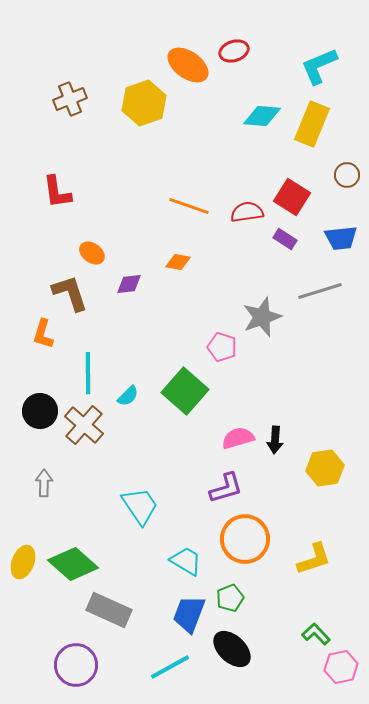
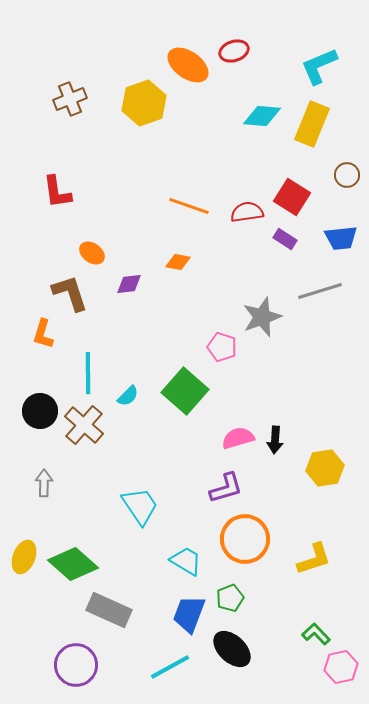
yellow ellipse at (23, 562): moved 1 px right, 5 px up
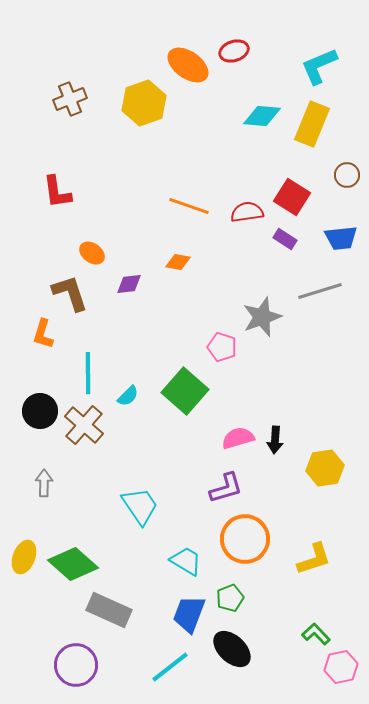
cyan line at (170, 667): rotated 9 degrees counterclockwise
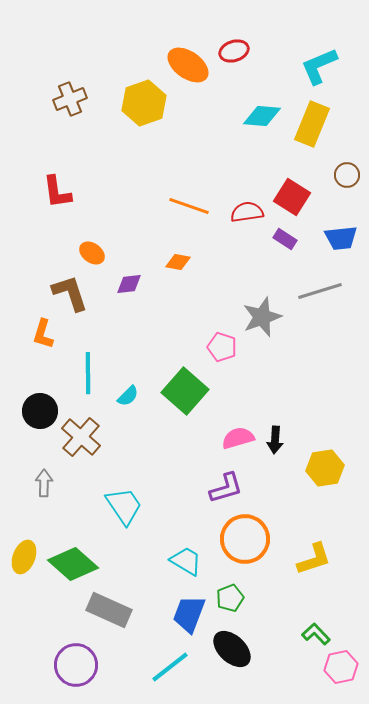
brown cross at (84, 425): moved 3 px left, 12 px down
cyan trapezoid at (140, 506): moved 16 px left
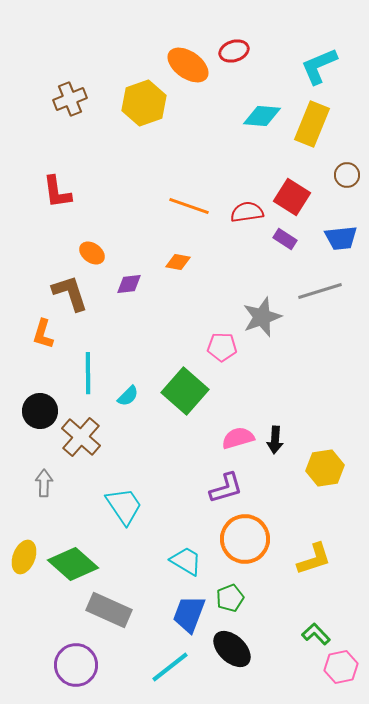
pink pentagon at (222, 347): rotated 16 degrees counterclockwise
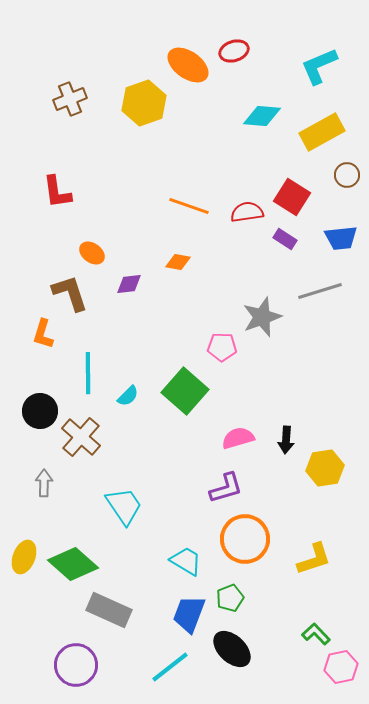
yellow rectangle at (312, 124): moved 10 px right, 8 px down; rotated 39 degrees clockwise
black arrow at (275, 440): moved 11 px right
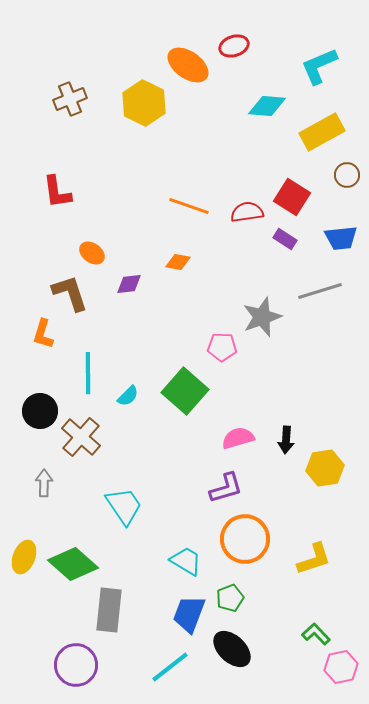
red ellipse at (234, 51): moved 5 px up
yellow hexagon at (144, 103): rotated 15 degrees counterclockwise
cyan diamond at (262, 116): moved 5 px right, 10 px up
gray rectangle at (109, 610): rotated 72 degrees clockwise
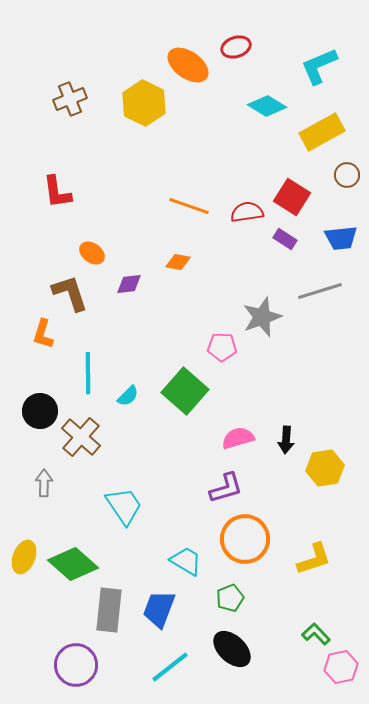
red ellipse at (234, 46): moved 2 px right, 1 px down
cyan diamond at (267, 106): rotated 27 degrees clockwise
blue trapezoid at (189, 614): moved 30 px left, 5 px up
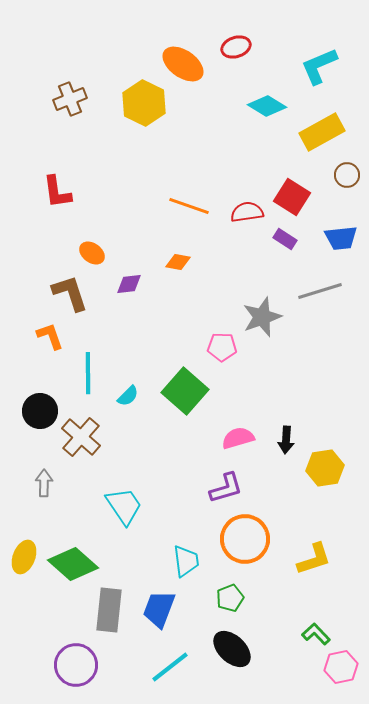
orange ellipse at (188, 65): moved 5 px left, 1 px up
orange L-shape at (43, 334): moved 7 px right, 2 px down; rotated 144 degrees clockwise
cyan trapezoid at (186, 561): rotated 52 degrees clockwise
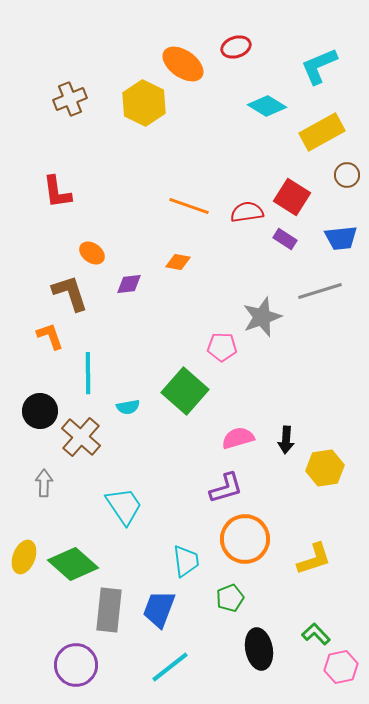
cyan semicircle at (128, 396): moved 11 px down; rotated 35 degrees clockwise
black ellipse at (232, 649): moved 27 px right; rotated 36 degrees clockwise
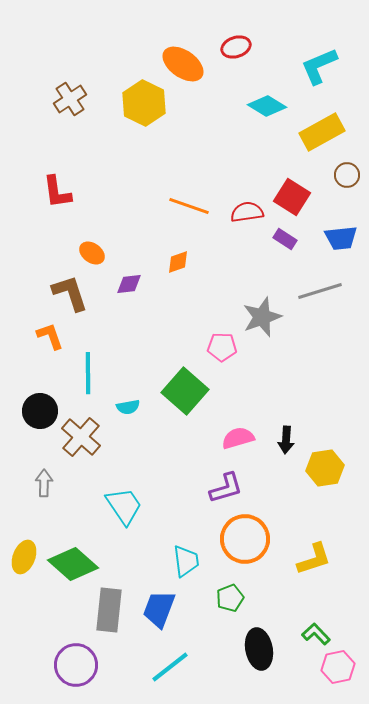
brown cross at (70, 99): rotated 12 degrees counterclockwise
orange diamond at (178, 262): rotated 30 degrees counterclockwise
pink hexagon at (341, 667): moved 3 px left
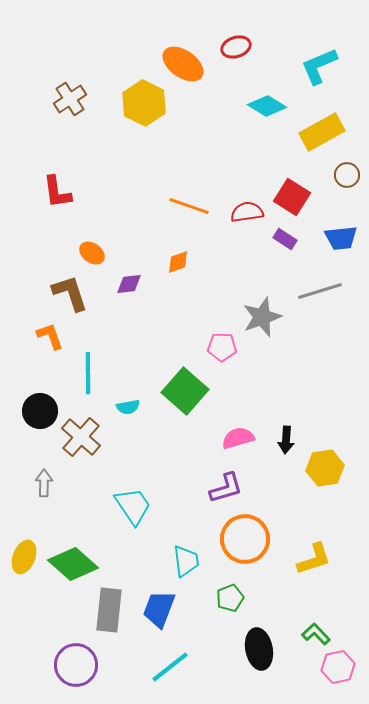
cyan trapezoid at (124, 506): moved 9 px right
